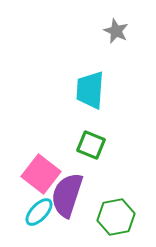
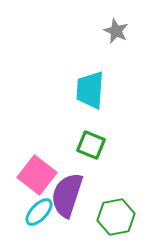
pink square: moved 4 px left, 1 px down
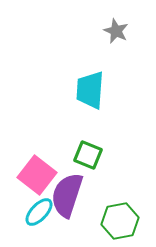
green square: moved 3 px left, 10 px down
green hexagon: moved 4 px right, 4 px down
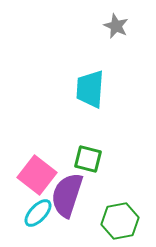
gray star: moved 5 px up
cyan trapezoid: moved 1 px up
green square: moved 4 px down; rotated 8 degrees counterclockwise
cyan ellipse: moved 1 px left, 1 px down
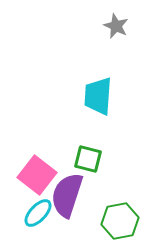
cyan trapezoid: moved 8 px right, 7 px down
